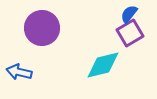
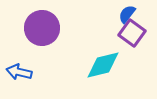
blue semicircle: moved 2 px left
purple square: moved 2 px right; rotated 24 degrees counterclockwise
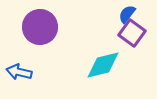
purple circle: moved 2 px left, 1 px up
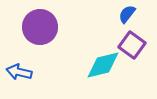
purple square: moved 12 px down
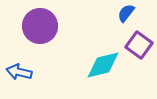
blue semicircle: moved 1 px left, 1 px up
purple circle: moved 1 px up
purple square: moved 7 px right
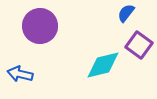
blue arrow: moved 1 px right, 2 px down
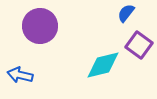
blue arrow: moved 1 px down
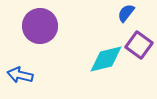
cyan diamond: moved 3 px right, 6 px up
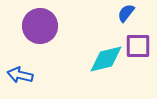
purple square: moved 1 px left, 1 px down; rotated 36 degrees counterclockwise
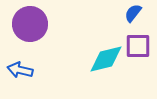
blue semicircle: moved 7 px right
purple circle: moved 10 px left, 2 px up
blue arrow: moved 5 px up
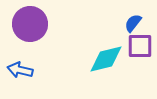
blue semicircle: moved 10 px down
purple square: moved 2 px right
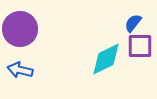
purple circle: moved 10 px left, 5 px down
cyan diamond: rotated 12 degrees counterclockwise
